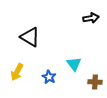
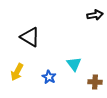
black arrow: moved 4 px right, 3 px up
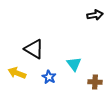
black triangle: moved 4 px right, 12 px down
yellow arrow: moved 1 px down; rotated 84 degrees clockwise
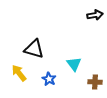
black triangle: rotated 15 degrees counterclockwise
yellow arrow: moved 2 px right; rotated 30 degrees clockwise
blue star: moved 2 px down
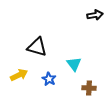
black triangle: moved 3 px right, 2 px up
yellow arrow: moved 2 px down; rotated 102 degrees clockwise
brown cross: moved 6 px left, 6 px down
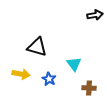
yellow arrow: moved 2 px right, 1 px up; rotated 36 degrees clockwise
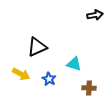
black triangle: rotated 40 degrees counterclockwise
cyan triangle: rotated 35 degrees counterclockwise
yellow arrow: rotated 18 degrees clockwise
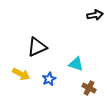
cyan triangle: moved 2 px right
blue star: rotated 16 degrees clockwise
brown cross: rotated 24 degrees clockwise
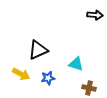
black arrow: rotated 14 degrees clockwise
black triangle: moved 1 px right, 3 px down
blue star: moved 1 px left, 1 px up; rotated 16 degrees clockwise
brown cross: rotated 16 degrees counterclockwise
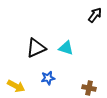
black arrow: rotated 56 degrees counterclockwise
black triangle: moved 2 px left, 2 px up
cyan triangle: moved 10 px left, 16 px up
yellow arrow: moved 5 px left, 12 px down
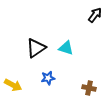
black triangle: rotated 10 degrees counterclockwise
yellow arrow: moved 3 px left, 1 px up
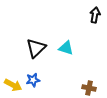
black arrow: rotated 28 degrees counterclockwise
black triangle: rotated 10 degrees counterclockwise
blue star: moved 15 px left, 2 px down
